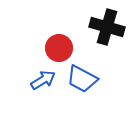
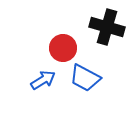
red circle: moved 4 px right
blue trapezoid: moved 3 px right, 1 px up
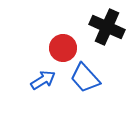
black cross: rotated 8 degrees clockwise
blue trapezoid: rotated 20 degrees clockwise
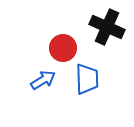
blue trapezoid: moved 2 px right, 1 px down; rotated 140 degrees counterclockwise
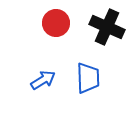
red circle: moved 7 px left, 25 px up
blue trapezoid: moved 1 px right, 1 px up
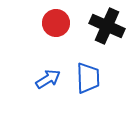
black cross: moved 1 px up
blue arrow: moved 5 px right, 1 px up
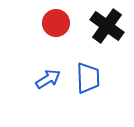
black cross: rotated 12 degrees clockwise
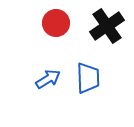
black cross: rotated 20 degrees clockwise
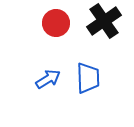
black cross: moved 3 px left, 5 px up
